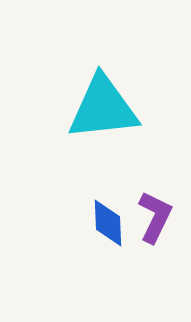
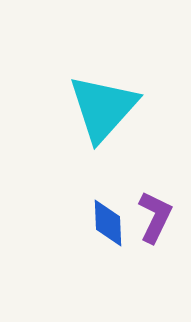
cyan triangle: rotated 42 degrees counterclockwise
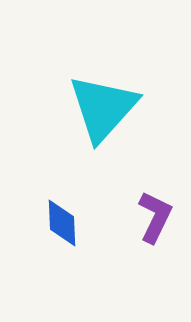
blue diamond: moved 46 px left
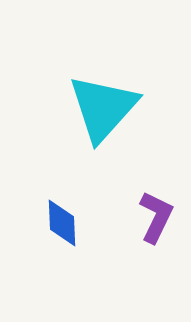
purple L-shape: moved 1 px right
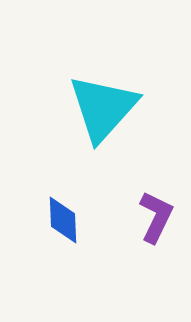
blue diamond: moved 1 px right, 3 px up
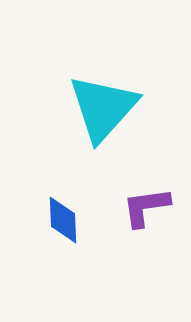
purple L-shape: moved 10 px left, 10 px up; rotated 124 degrees counterclockwise
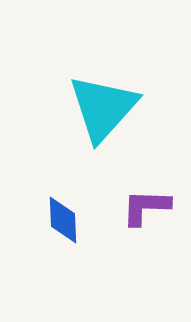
purple L-shape: rotated 10 degrees clockwise
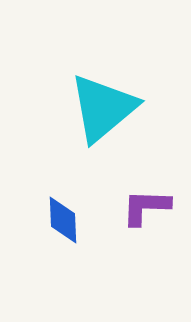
cyan triangle: rotated 8 degrees clockwise
